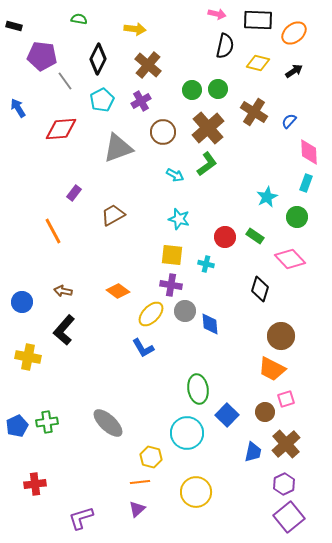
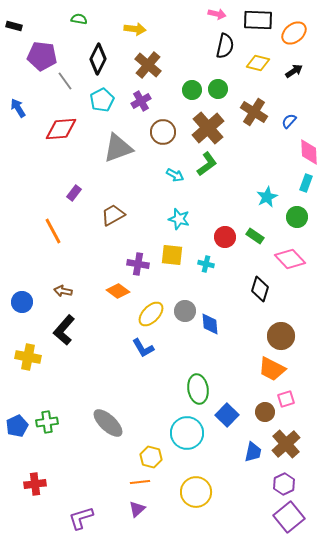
purple cross at (171, 285): moved 33 px left, 21 px up
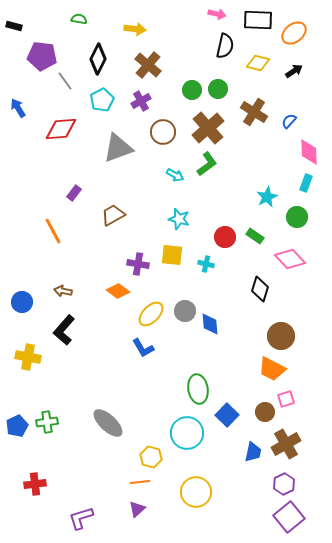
brown cross at (286, 444): rotated 12 degrees clockwise
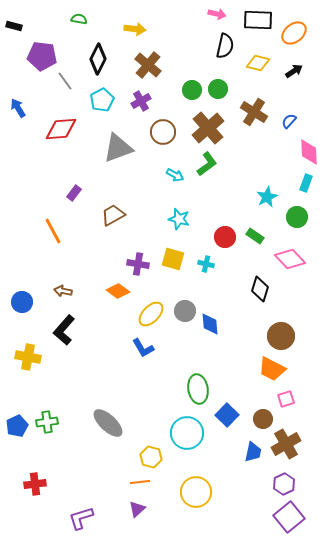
yellow square at (172, 255): moved 1 px right, 4 px down; rotated 10 degrees clockwise
brown circle at (265, 412): moved 2 px left, 7 px down
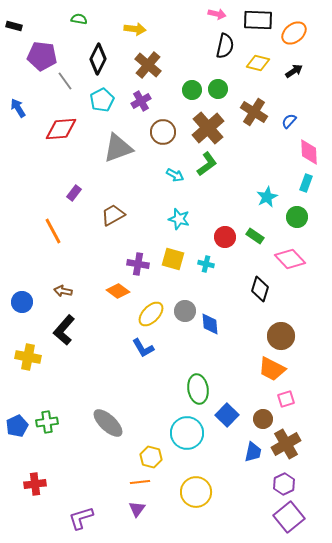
purple triangle at (137, 509): rotated 12 degrees counterclockwise
